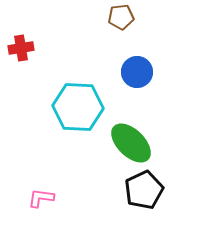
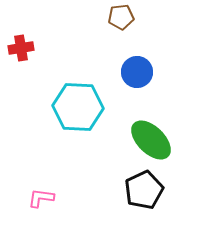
green ellipse: moved 20 px right, 3 px up
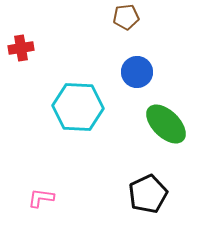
brown pentagon: moved 5 px right
green ellipse: moved 15 px right, 16 px up
black pentagon: moved 4 px right, 4 px down
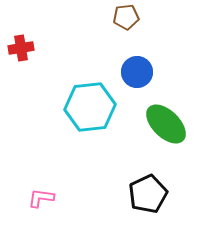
cyan hexagon: moved 12 px right; rotated 9 degrees counterclockwise
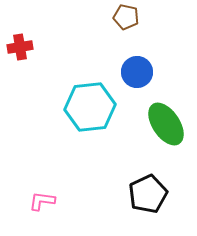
brown pentagon: rotated 20 degrees clockwise
red cross: moved 1 px left, 1 px up
green ellipse: rotated 12 degrees clockwise
pink L-shape: moved 1 px right, 3 px down
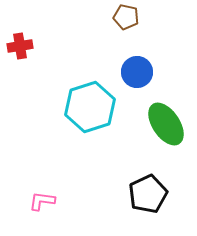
red cross: moved 1 px up
cyan hexagon: rotated 12 degrees counterclockwise
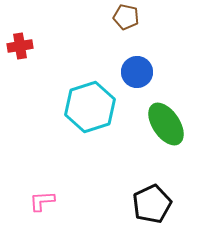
black pentagon: moved 4 px right, 10 px down
pink L-shape: rotated 12 degrees counterclockwise
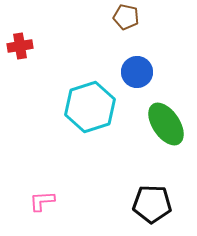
black pentagon: rotated 27 degrees clockwise
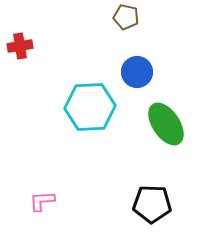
cyan hexagon: rotated 15 degrees clockwise
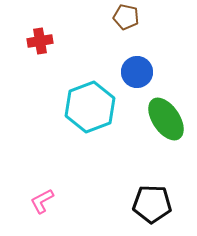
red cross: moved 20 px right, 5 px up
cyan hexagon: rotated 18 degrees counterclockwise
green ellipse: moved 5 px up
pink L-shape: rotated 24 degrees counterclockwise
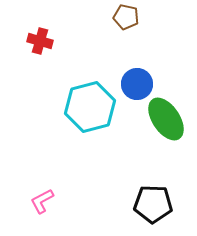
red cross: rotated 25 degrees clockwise
blue circle: moved 12 px down
cyan hexagon: rotated 6 degrees clockwise
black pentagon: moved 1 px right
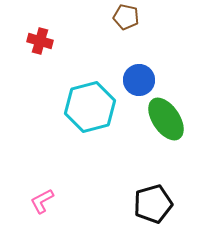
blue circle: moved 2 px right, 4 px up
black pentagon: rotated 18 degrees counterclockwise
